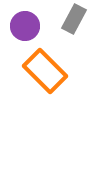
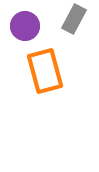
orange rectangle: rotated 30 degrees clockwise
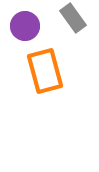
gray rectangle: moved 1 px left, 1 px up; rotated 64 degrees counterclockwise
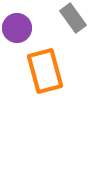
purple circle: moved 8 px left, 2 px down
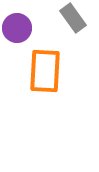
orange rectangle: rotated 18 degrees clockwise
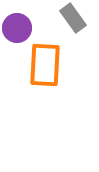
orange rectangle: moved 6 px up
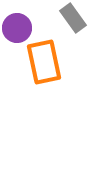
orange rectangle: moved 1 px left, 3 px up; rotated 15 degrees counterclockwise
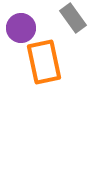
purple circle: moved 4 px right
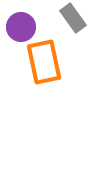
purple circle: moved 1 px up
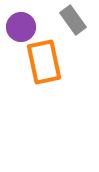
gray rectangle: moved 2 px down
